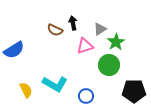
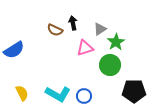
pink triangle: moved 2 px down
green circle: moved 1 px right
cyan L-shape: moved 3 px right, 10 px down
yellow semicircle: moved 4 px left, 3 px down
blue circle: moved 2 px left
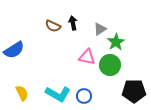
brown semicircle: moved 2 px left, 4 px up
pink triangle: moved 2 px right, 9 px down; rotated 30 degrees clockwise
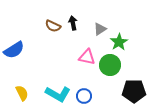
green star: moved 3 px right
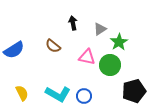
brown semicircle: moved 20 px down; rotated 14 degrees clockwise
black pentagon: rotated 15 degrees counterclockwise
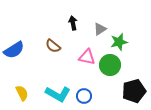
green star: rotated 18 degrees clockwise
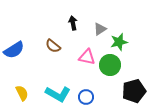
blue circle: moved 2 px right, 1 px down
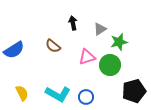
pink triangle: rotated 30 degrees counterclockwise
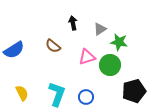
green star: rotated 24 degrees clockwise
cyan L-shape: moved 1 px left; rotated 100 degrees counterclockwise
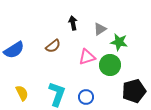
brown semicircle: rotated 77 degrees counterclockwise
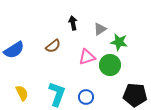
black pentagon: moved 1 px right, 4 px down; rotated 20 degrees clockwise
